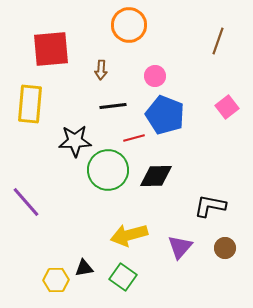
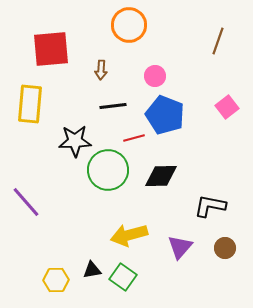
black diamond: moved 5 px right
black triangle: moved 8 px right, 2 px down
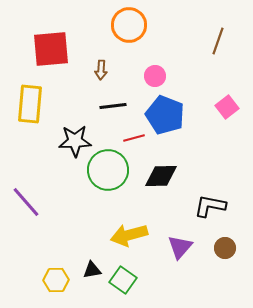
green square: moved 3 px down
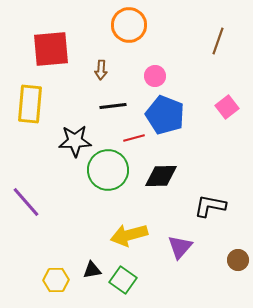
brown circle: moved 13 px right, 12 px down
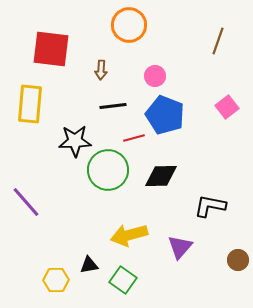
red square: rotated 12 degrees clockwise
black triangle: moved 3 px left, 5 px up
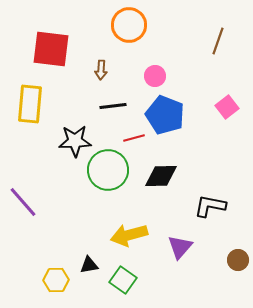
purple line: moved 3 px left
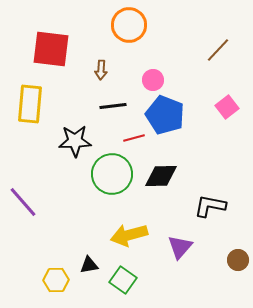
brown line: moved 9 px down; rotated 24 degrees clockwise
pink circle: moved 2 px left, 4 px down
green circle: moved 4 px right, 4 px down
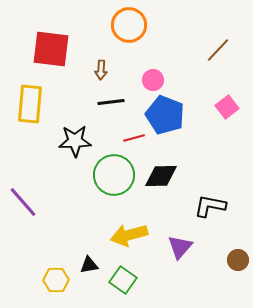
black line: moved 2 px left, 4 px up
green circle: moved 2 px right, 1 px down
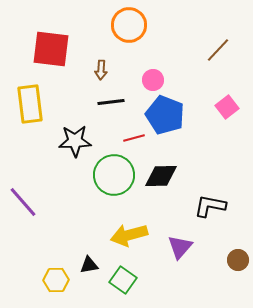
yellow rectangle: rotated 12 degrees counterclockwise
